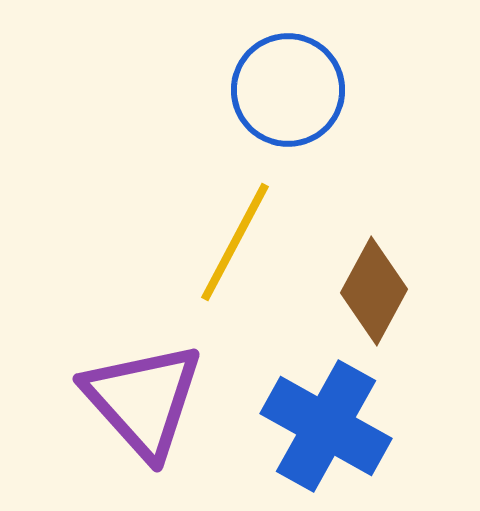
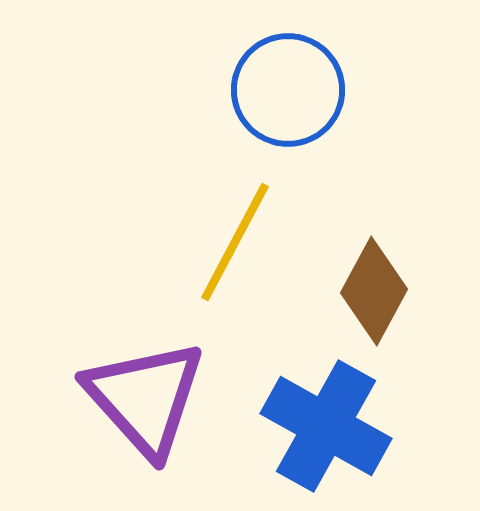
purple triangle: moved 2 px right, 2 px up
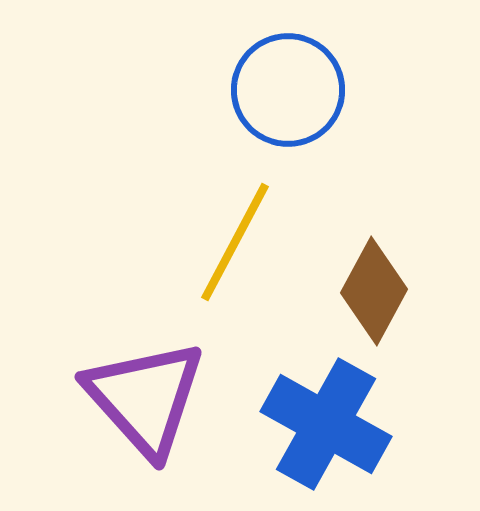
blue cross: moved 2 px up
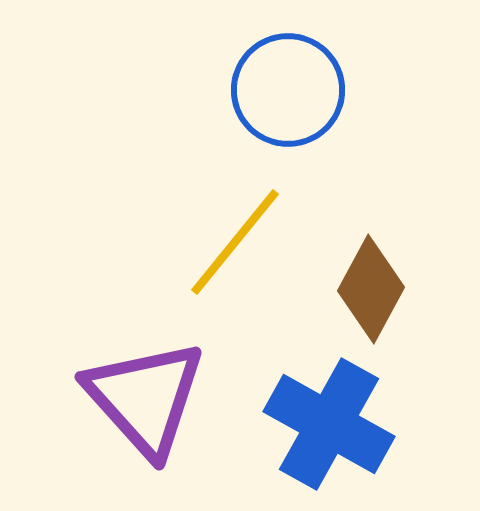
yellow line: rotated 11 degrees clockwise
brown diamond: moved 3 px left, 2 px up
blue cross: moved 3 px right
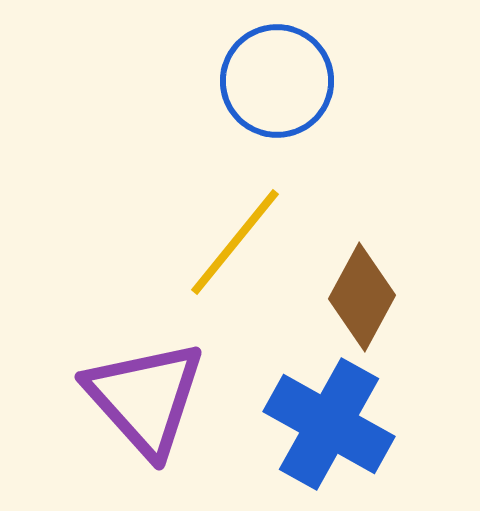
blue circle: moved 11 px left, 9 px up
brown diamond: moved 9 px left, 8 px down
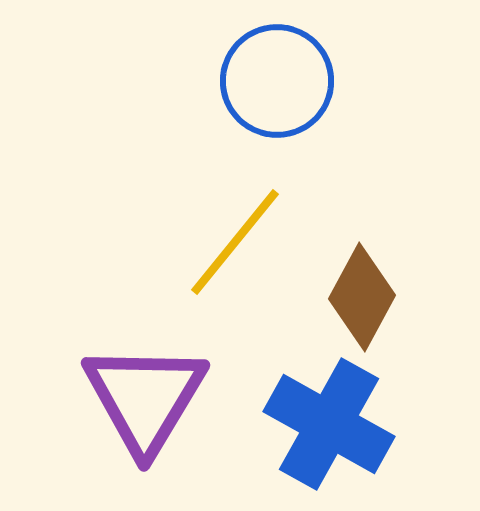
purple triangle: rotated 13 degrees clockwise
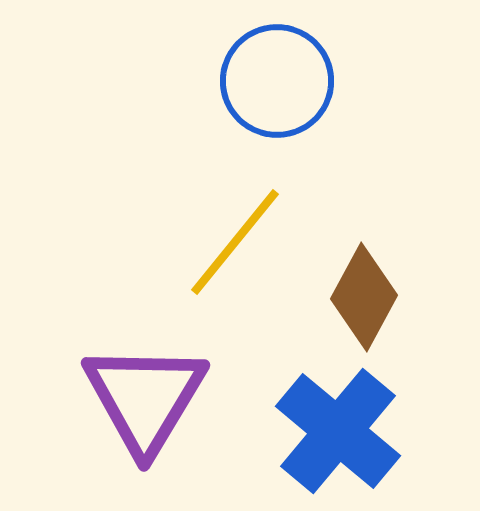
brown diamond: moved 2 px right
blue cross: moved 9 px right, 7 px down; rotated 11 degrees clockwise
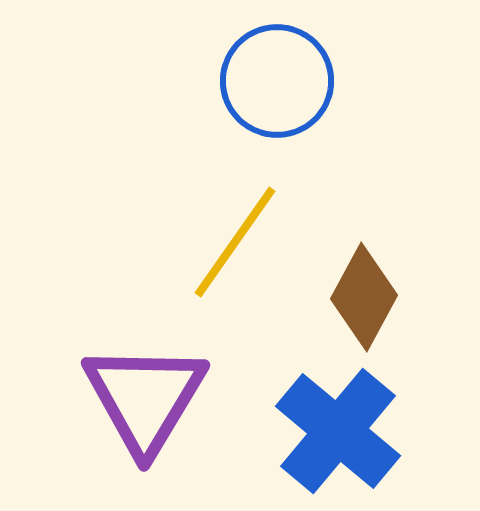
yellow line: rotated 4 degrees counterclockwise
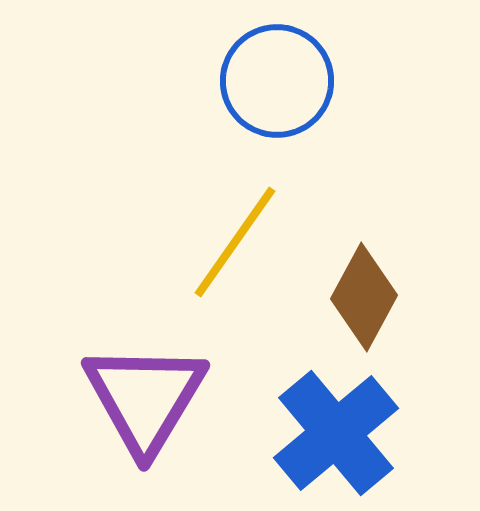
blue cross: moved 2 px left, 2 px down; rotated 10 degrees clockwise
